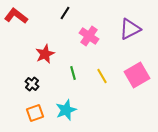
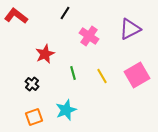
orange square: moved 1 px left, 4 px down
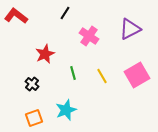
orange square: moved 1 px down
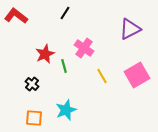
pink cross: moved 5 px left, 12 px down
green line: moved 9 px left, 7 px up
orange square: rotated 24 degrees clockwise
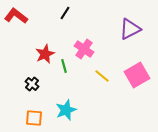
pink cross: moved 1 px down
yellow line: rotated 21 degrees counterclockwise
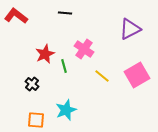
black line: rotated 64 degrees clockwise
orange square: moved 2 px right, 2 px down
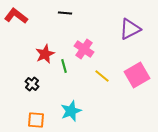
cyan star: moved 5 px right, 1 px down
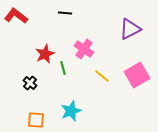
green line: moved 1 px left, 2 px down
black cross: moved 2 px left, 1 px up
